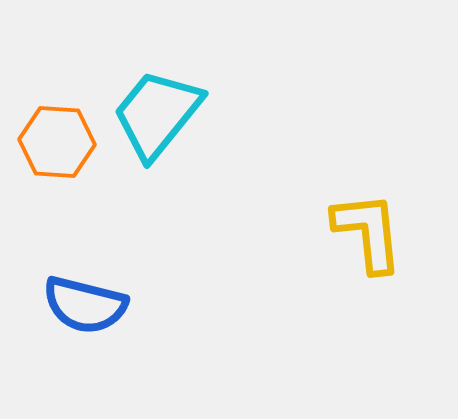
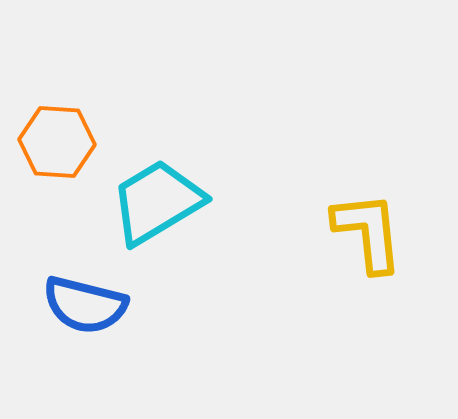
cyan trapezoid: moved 88 px down; rotated 20 degrees clockwise
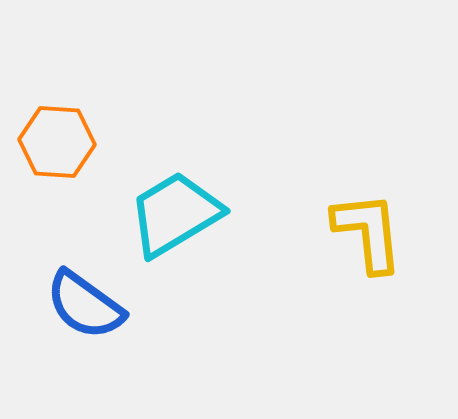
cyan trapezoid: moved 18 px right, 12 px down
blue semicircle: rotated 22 degrees clockwise
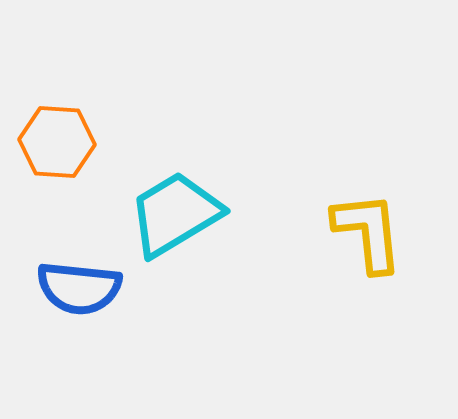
blue semicircle: moved 6 px left, 17 px up; rotated 30 degrees counterclockwise
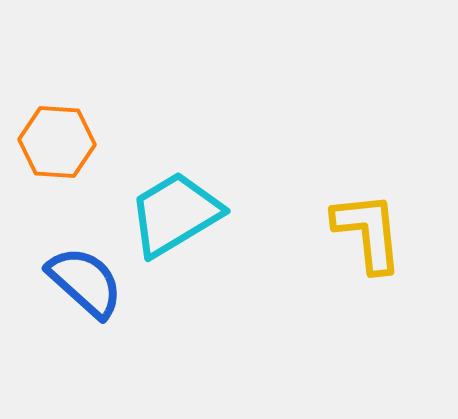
blue semicircle: moved 6 px right, 6 px up; rotated 144 degrees counterclockwise
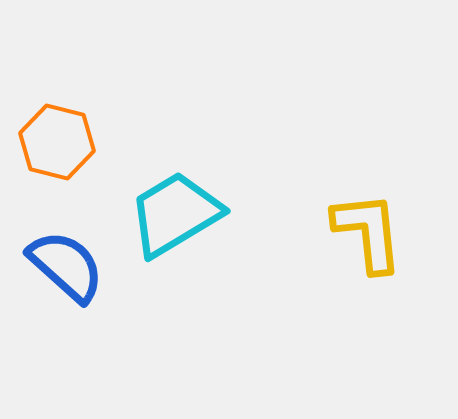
orange hexagon: rotated 10 degrees clockwise
blue semicircle: moved 19 px left, 16 px up
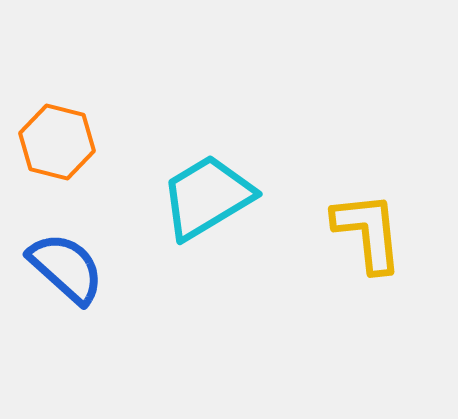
cyan trapezoid: moved 32 px right, 17 px up
blue semicircle: moved 2 px down
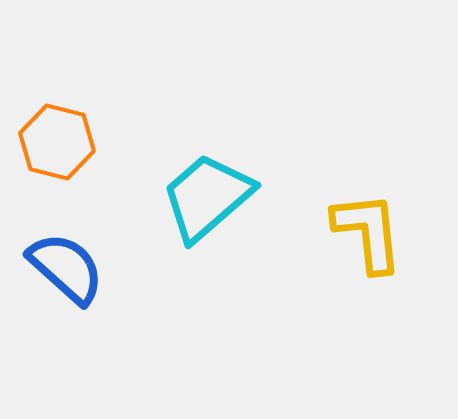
cyan trapezoid: rotated 10 degrees counterclockwise
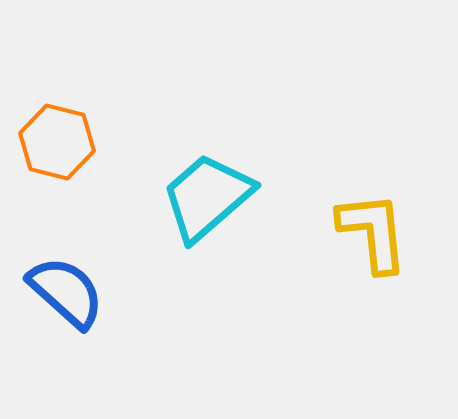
yellow L-shape: moved 5 px right
blue semicircle: moved 24 px down
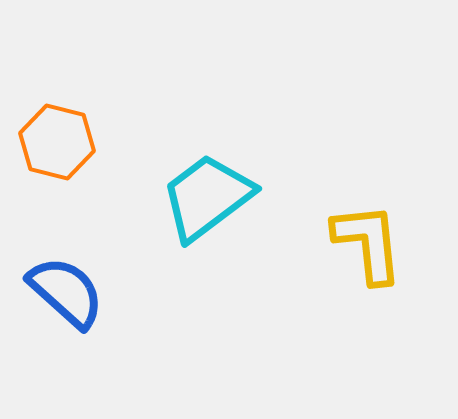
cyan trapezoid: rotated 4 degrees clockwise
yellow L-shape: moved 5 px left, 11 px down
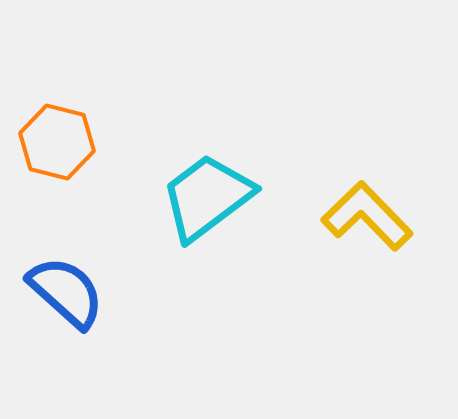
yellow L-shape: moved 1 px left, 27 px up; rotated 38 degrees counterclockwise
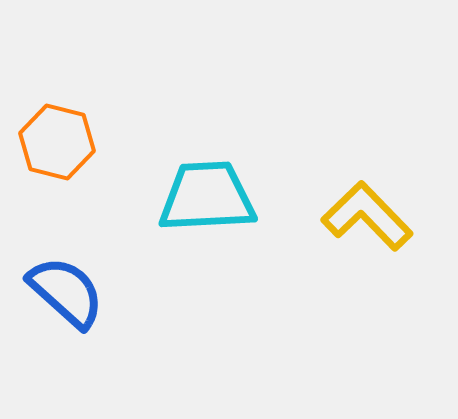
cyan trapezoid: rotated 34 degrees clockwise
